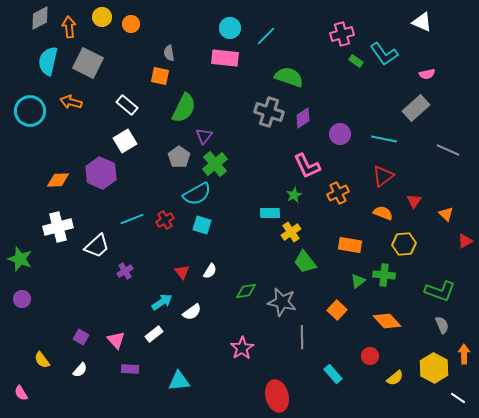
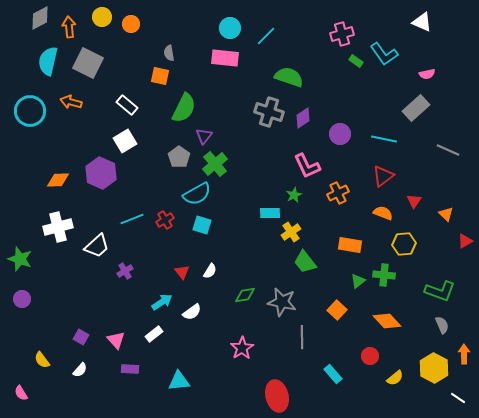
green diamond at (246, 291): moved 1 px left, 4 px down
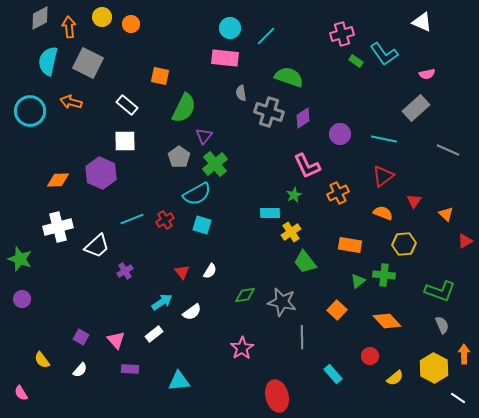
gray semicircle at (169, 53): moved 72 px right, 40 px down
white square at (125, 141): rotated 30 degrees clockwise
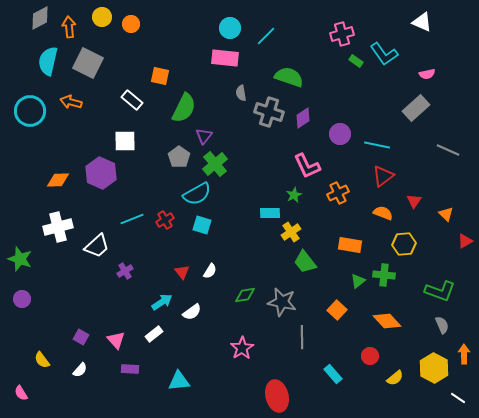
white rectangle at (127, 105): moved 5 px right, 5 px up
cyan line at (384, 139): moved 7 px left, 6 px down
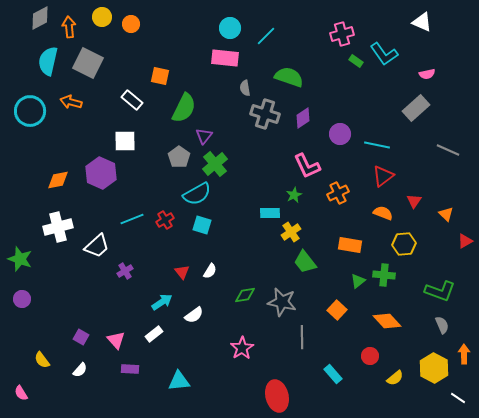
gray semicircle at (241, 93): moved 4 px right, 5 px up
gray cross at (269, 112): moved 4 px left, 2 px down
orange diamond at (58, 180): rotated 10 degrees counterclockwise
white semicircle at (192, 312): moved 2 px right, 3 px down
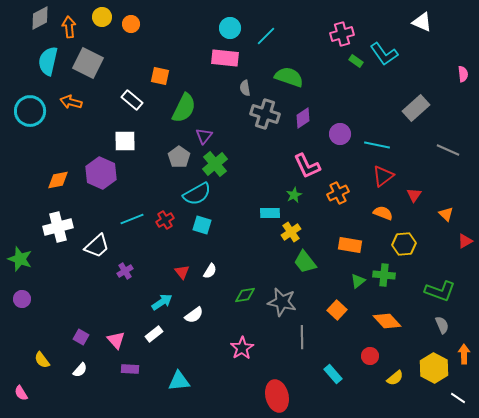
pink semicircle at (427, 74): moved 36 px right; rotated 84 degrees counterclockwise
red triangle at (414, 201): moved 6 px up
